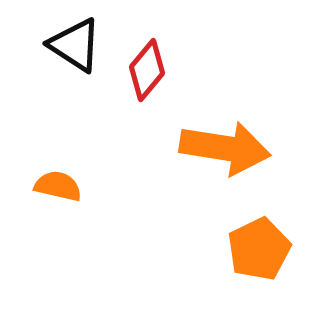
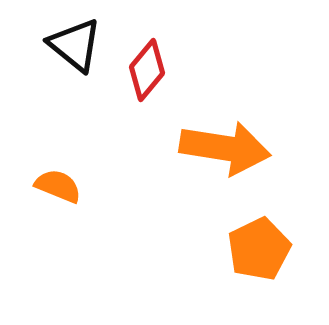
black triangle: rotated 6 degrees clockwise
orange semicircle: rotated 9 degrees clockwise
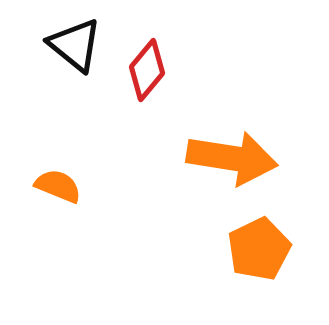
orange arrow: moved 7 px right, 10 px down
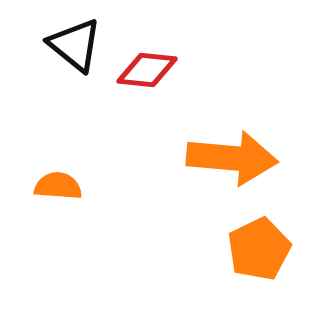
red diamond: rotated 56 degrees clockwise
orange arrow: rotated 4 degrees counterclockwise
orange semicircle: rotated 18 degrees counterclockwise
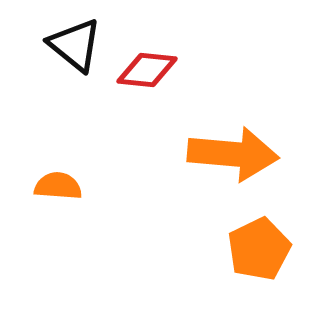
orange arrow: moved 1 px right, 4 px up
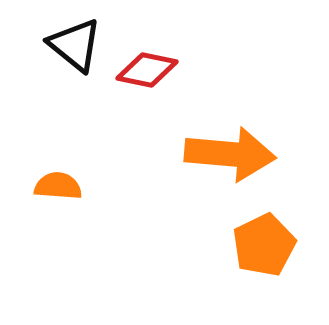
red diamond: rotated 6 degrees clockwise
orange arrow: moved 3 px left
orange pentagon: moved 5 px right, 4 px up
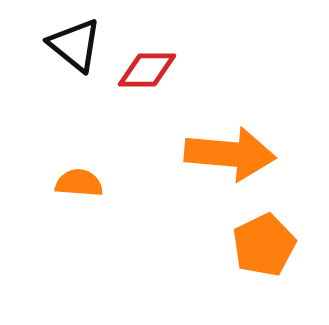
red diamond: rotated 12 degrees counterclockwise
orange semicircle: moved 21 px right, 3 px up
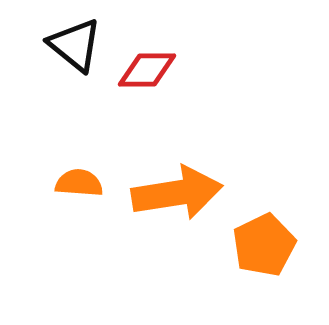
orange arrow: moved 53 px left, 39 px down; rotated 14 degrees counterclockwise
